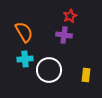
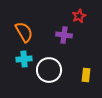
red star: moved 9 px right
cyan cross: moved 1 px left
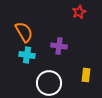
red star: moved 4 px up
purple cross: moved 5 px left, 11 px down
cyan cross: moved 3 px right, 4 px up; rotated 14 degrees clockwise
white circle: moved 13 px down
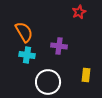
white circle: moved 1 px left, 1 px up
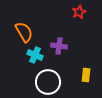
cyan cross: moved 8 px right; rotated 14 degrees clockwise
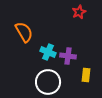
purple cross: moved 9 px right, 10 px down
cyan cross: moved 13 px right, 3 px up
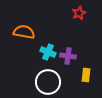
red star: moved 1 px down
orange semicircle: rotated 50 degrees counterclockwise
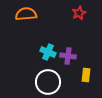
orange semicircle: moved 2 px right, 18 px up; rotated 15 degrees counterclockwise
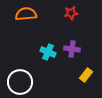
red star: moved 8 px left; rotated 16 degrees clockwise
purple cross: moved 4 px right, 7 px up
yellow rectangle: rotated 32 degrees clockwise
white circle: moved 28 px left
